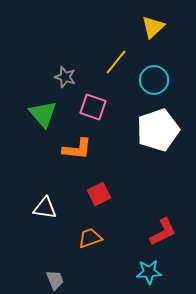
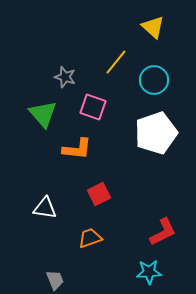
yellow triangle: rotated 35 degrees counterclockwise
white pentagon: moved 2 px left, 3 px down
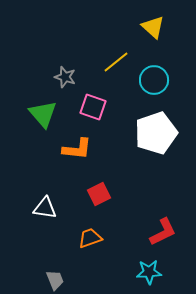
yellow line: rotated 12 degrees clockwise
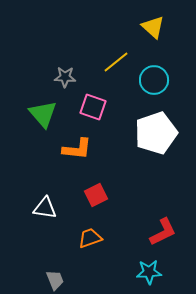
gray star: rotated 15 degrees counterclockwise
red square: moved 3 px left, 1 px down
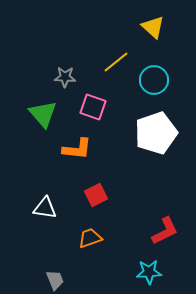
red L-shape: moved 2 px right, 1 px up
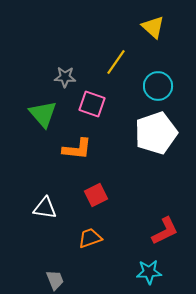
yellow line: rotated 16 degrees counterclockwise
cyan circle: moved 4 px right, 6 px down
pink square: moved 1 px left, 3 px up
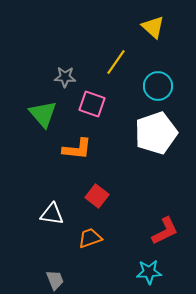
red square: moved 1 px right, 1 px down; rotated 25 degrees counterclockwise
white triangle: moved 7 px right, 6 px down
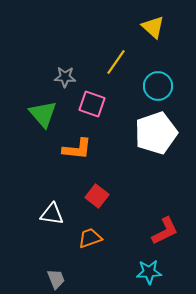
gray trapezoid: moved 1 px right, 1 px up
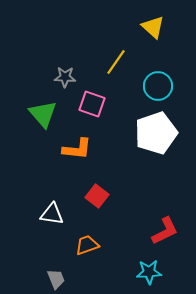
orange trapezoid: moved 3 px left, 7 px down
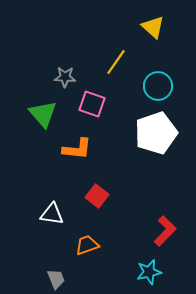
red L-shape: rotated 20 degrees counterclockwise
cyan star: rotated 10 degrees counterclockwise
